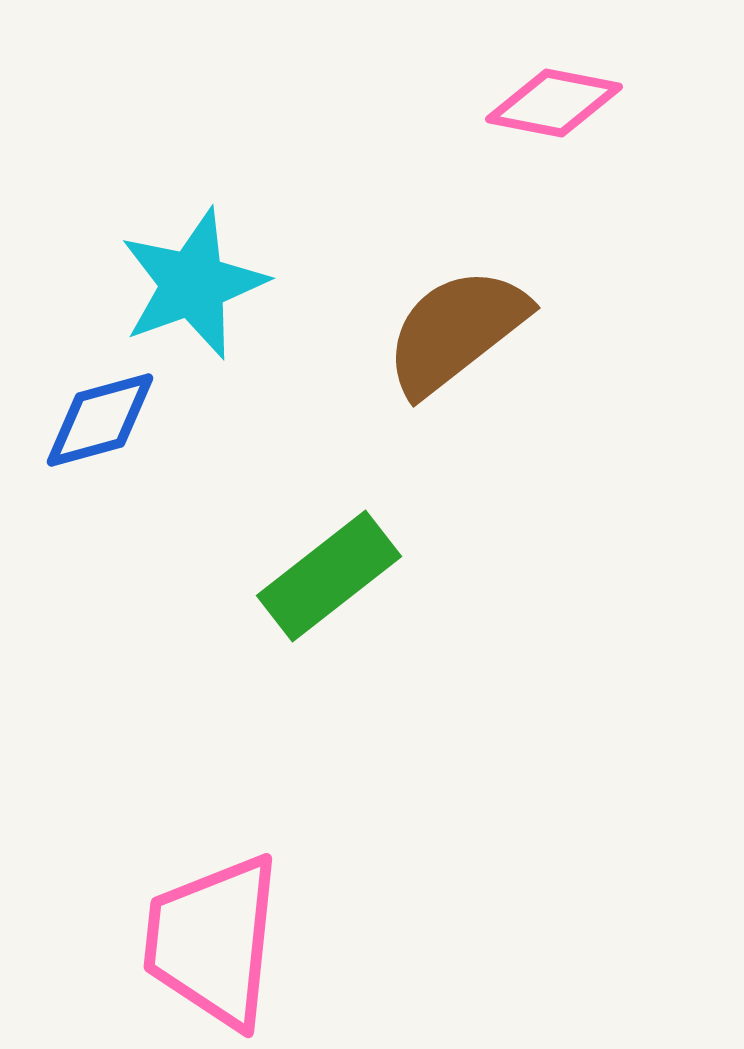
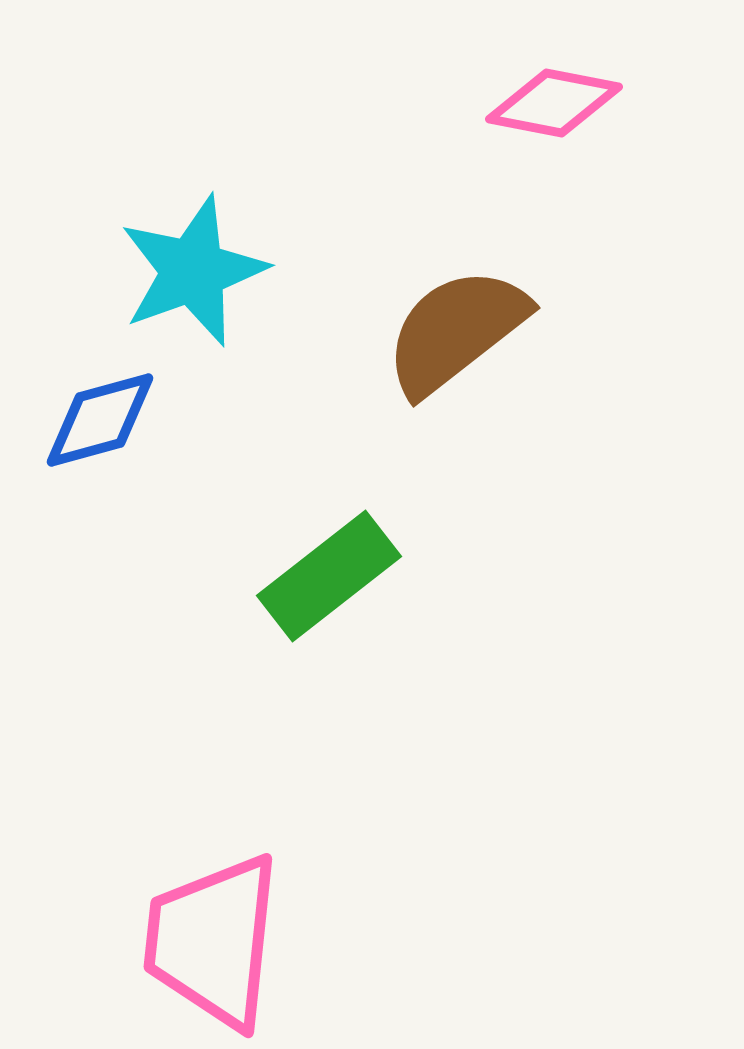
cyan star: moved 13 px up
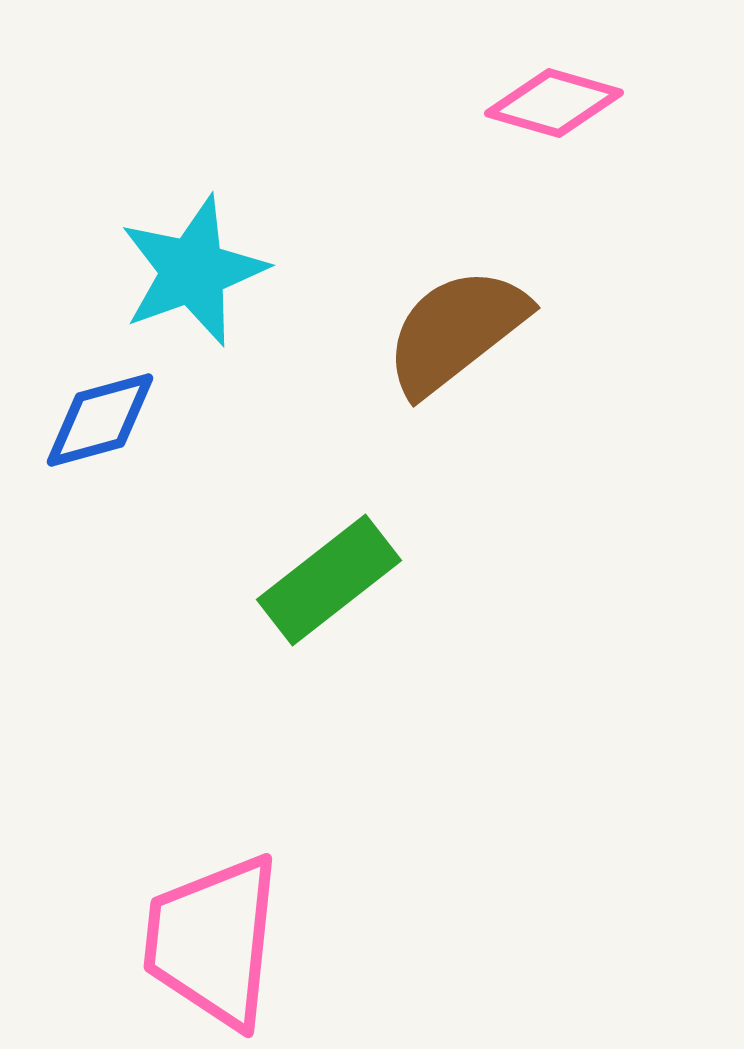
pink diamond: rotated 5 degrees clockwise
green rectangle: moved 4 px down
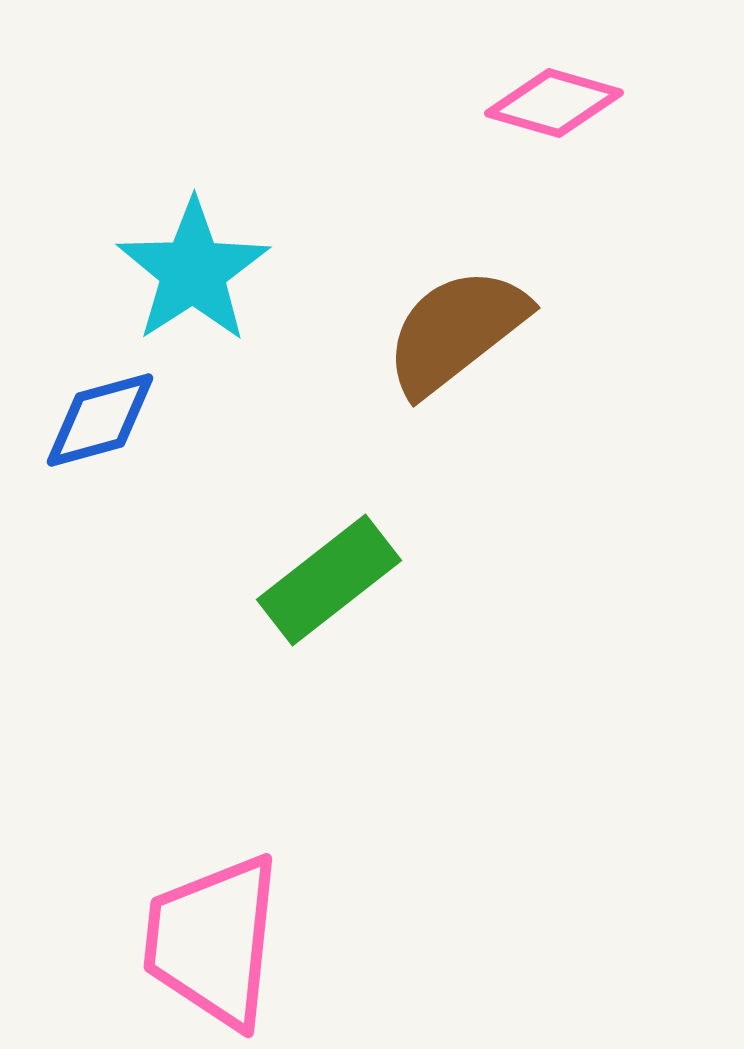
cyan star: rotated 13 degrees counterclockwise
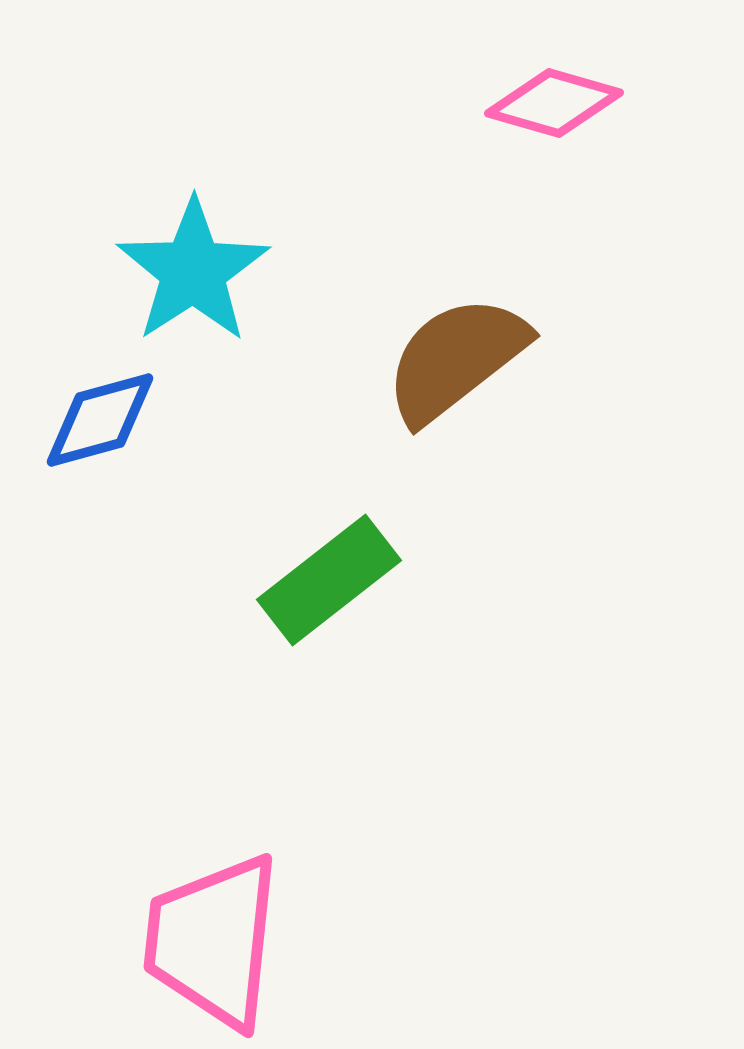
brown semicircle: moved 28 px down
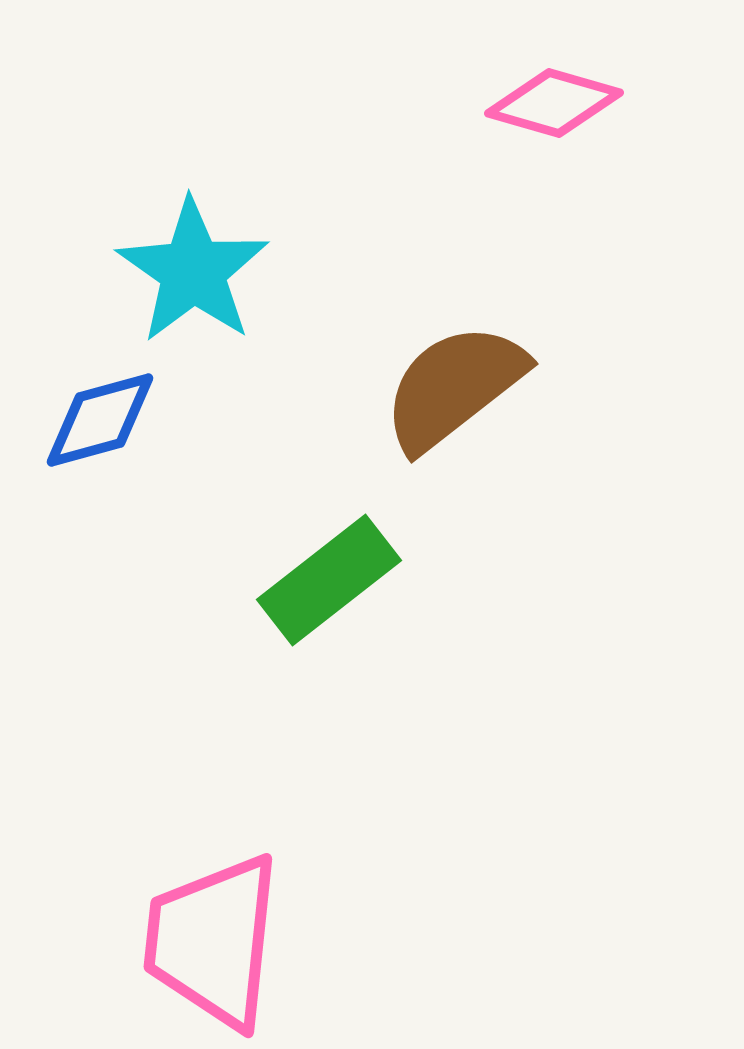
cyan star: rotated 4 degrees counterclockwise
brown semicircle: moved 2 px left, 28 px down
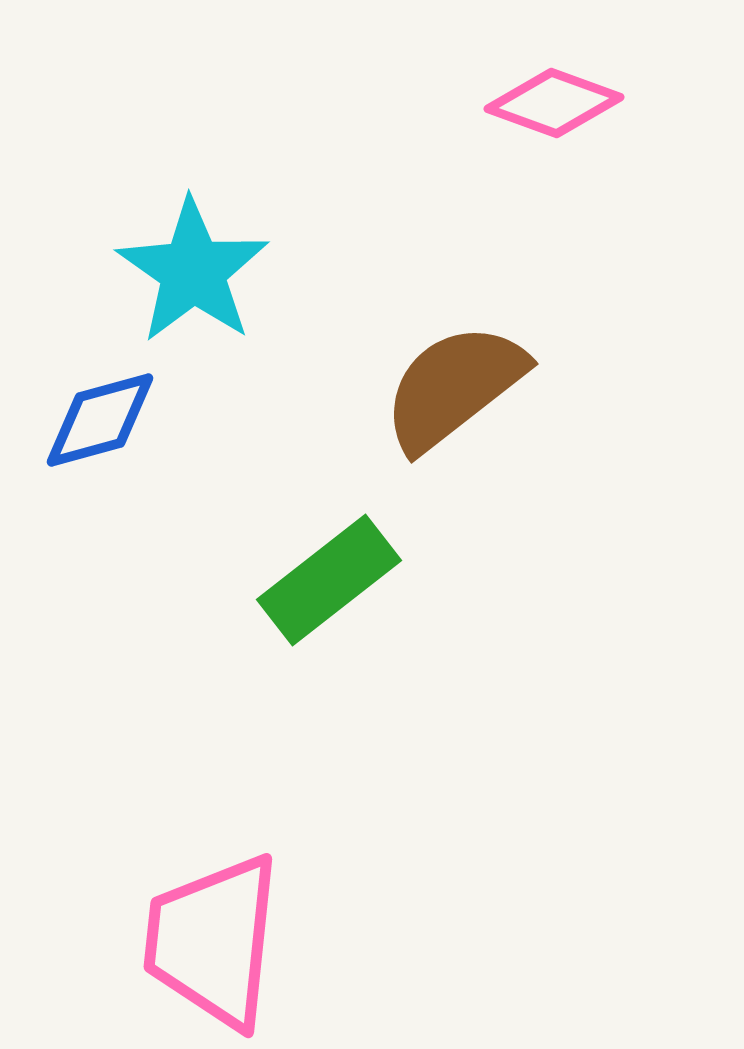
pink diamond: rotated 4 degrees clockwise
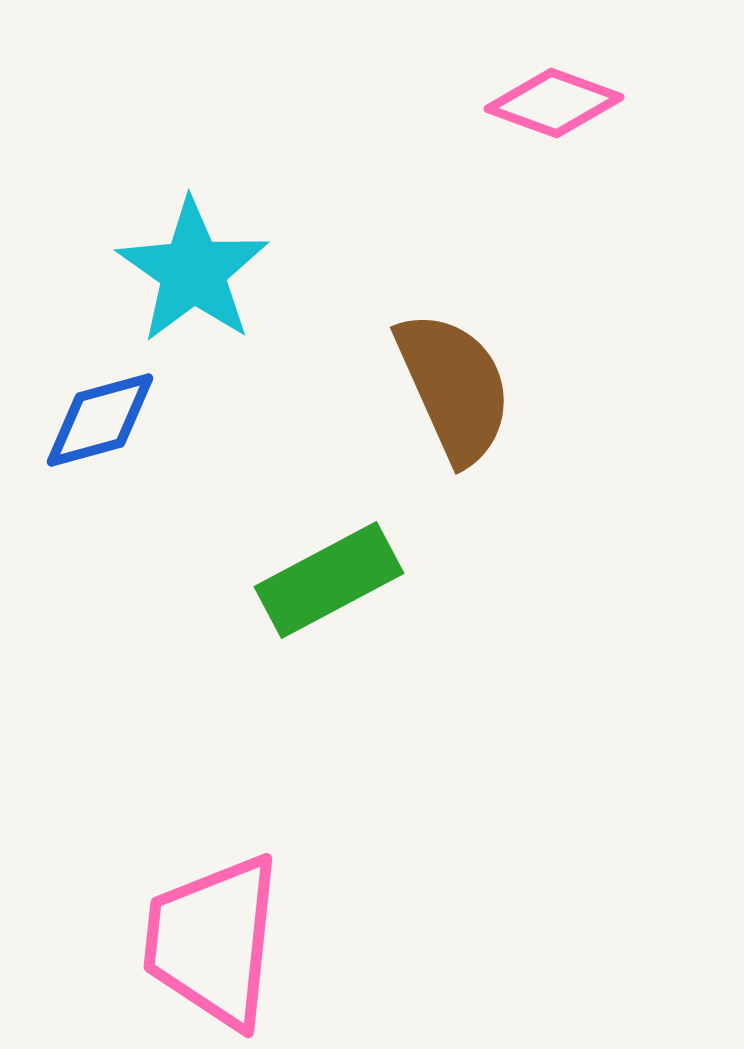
brown semicircle: rotated 104 degrees clockwise
green rectangle: rotated 10 degrees clockwise
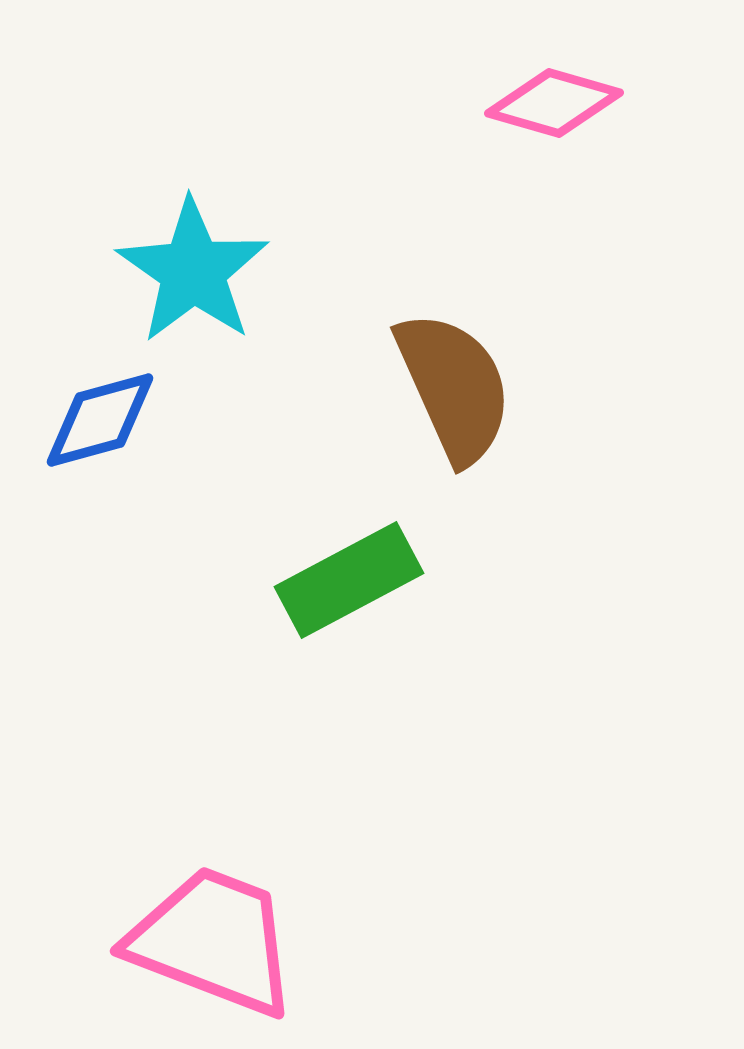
pink diamond: rotated 4 degrees counterclockwise
green rectangle: moved 20 px right
pink trapezoid: rotated 105 degrees clockwise
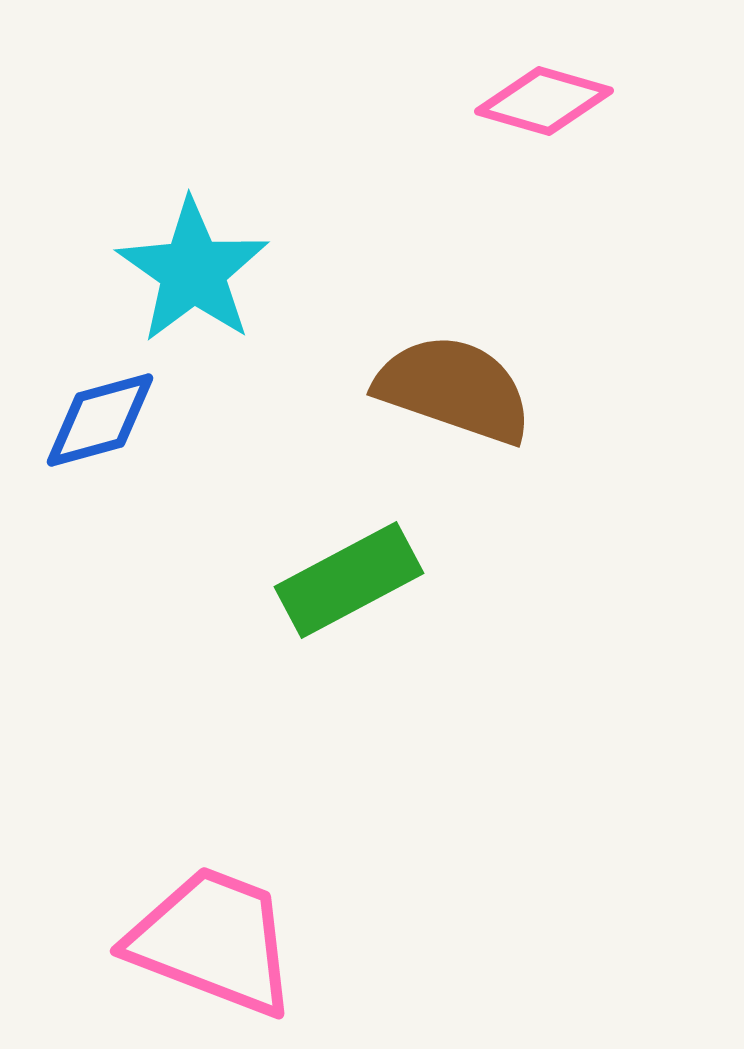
pink diamond: moved 10 px left, 2 px up
brown semicircle: moved 2 px down; rotated 47 degrees counterclockwise
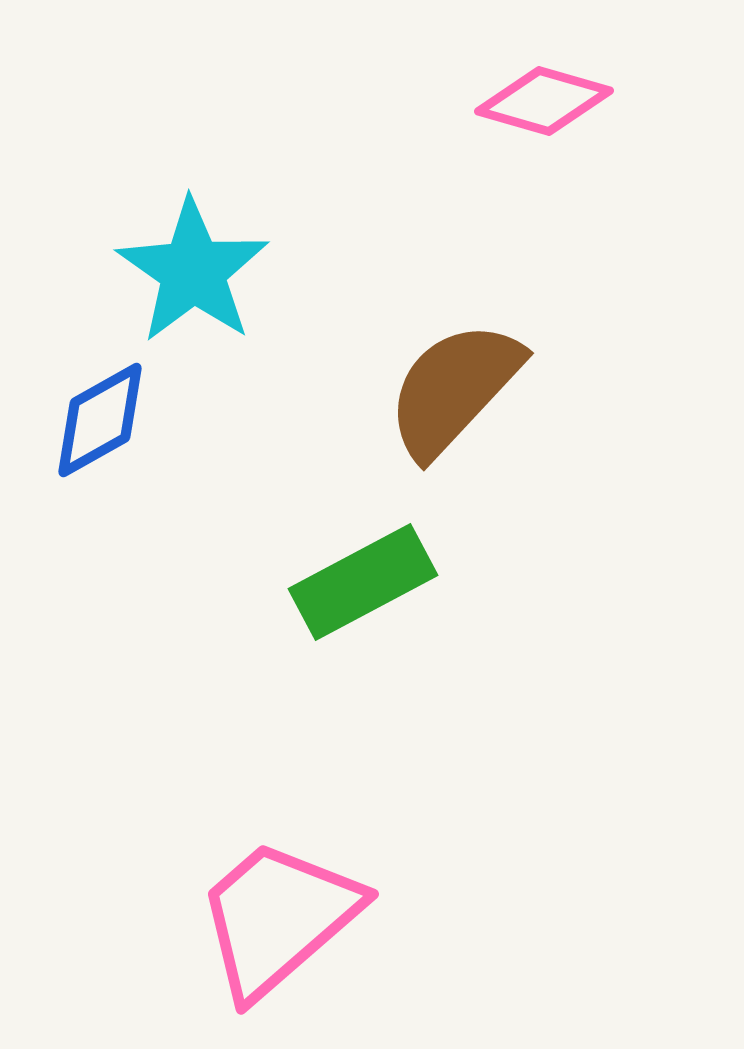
brown semicircle: rotated 66 degrees counterclockwise
blue diamond: rotated 14 degrees counterclockwise
green rectangle: moved 14 px right, 2 px down
pink trapezoid: moved 65 px right, 23 px up; rotated 62 degrees counterclockwise
